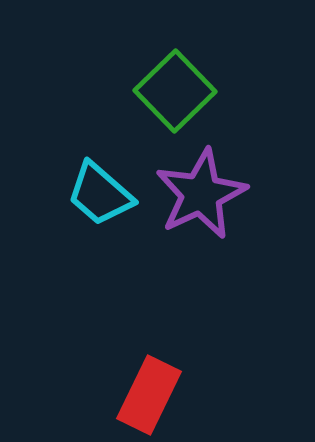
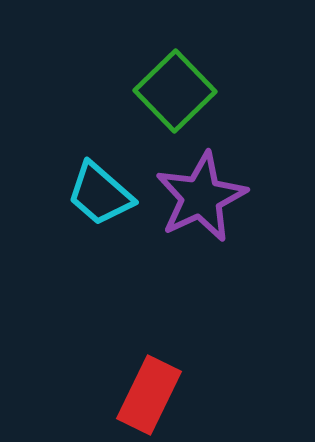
purple star: moved 3 px down
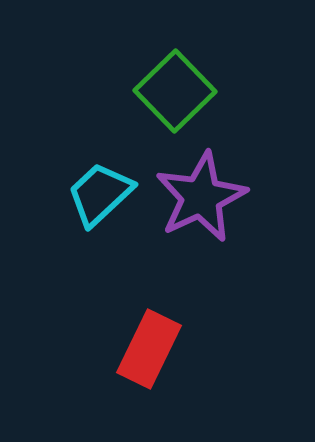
cyan trapezoid: rotated 96 degrees clockwise
red rectangle: moved 46 px up
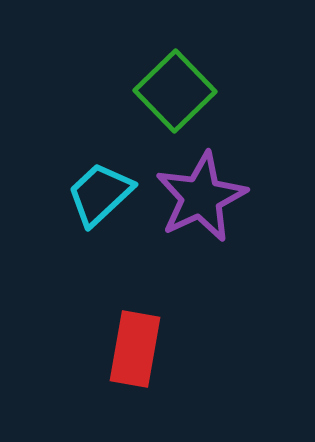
red rectangle: moved 14 px left; rotated 16 degrees counterclockwise
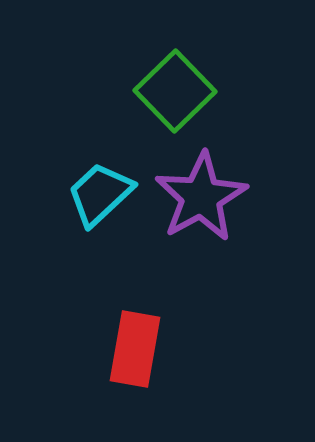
purple star: rotated 4 degrees counterclockwise
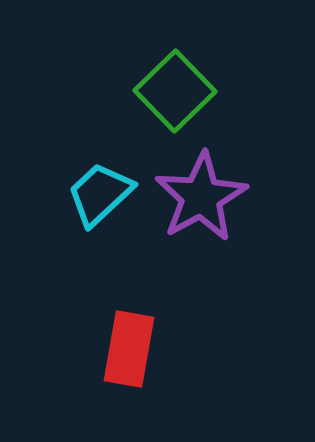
red rectangle: moved 6 px left
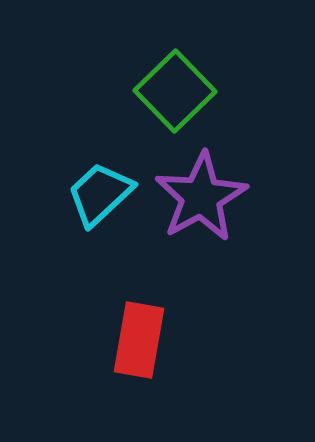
red rectangle: moved 10 px right, 9 px up
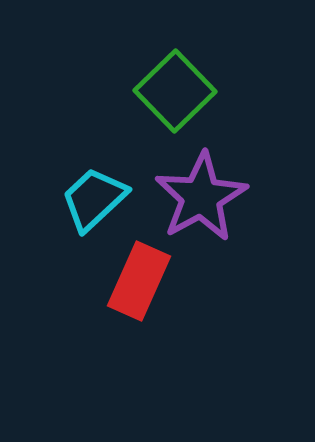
cyan trapezoid: moved 6 px left, 5 px down
red rectangle: moved 59 px up; rotated 14 degrees clockwise
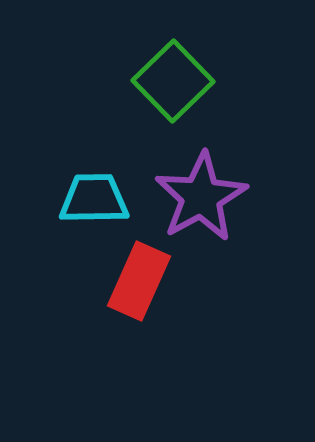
green square: moved 2 px left, 10 px up
cyan trapezoid: rotated 42 degrees clockwise
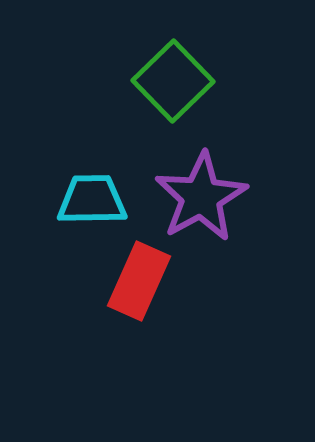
cyan trapezoid: moved 2 px left, 1 px down
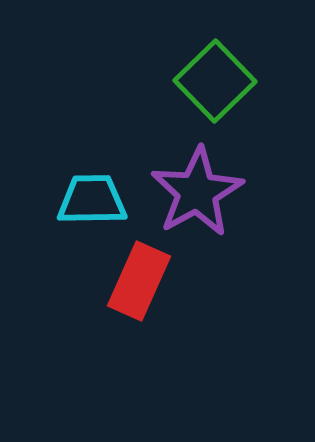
green square: moved 42 px right
purple star: moved 4 px left, 5 px up
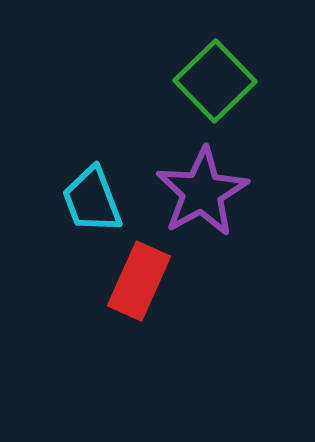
purple star: moved 5 px right
cyan trapezoid: rotated 110 degrees counterclockwise
